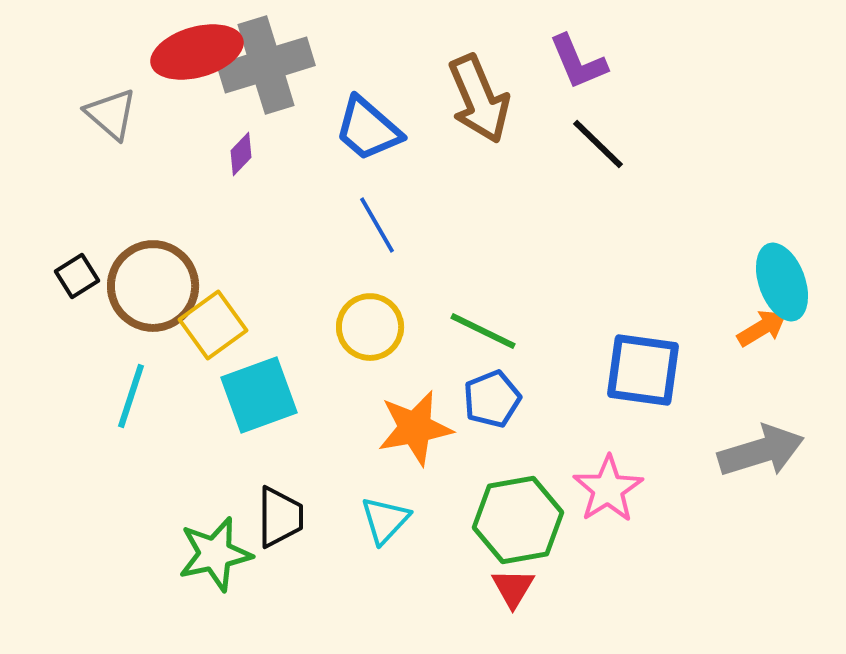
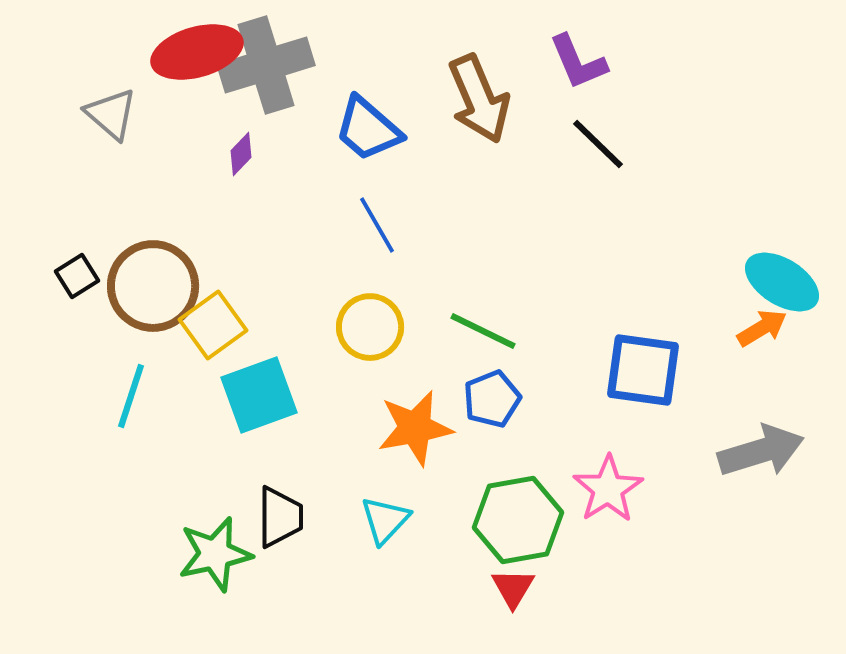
cyan ellipse: rotated 38 degrees counterclockwise
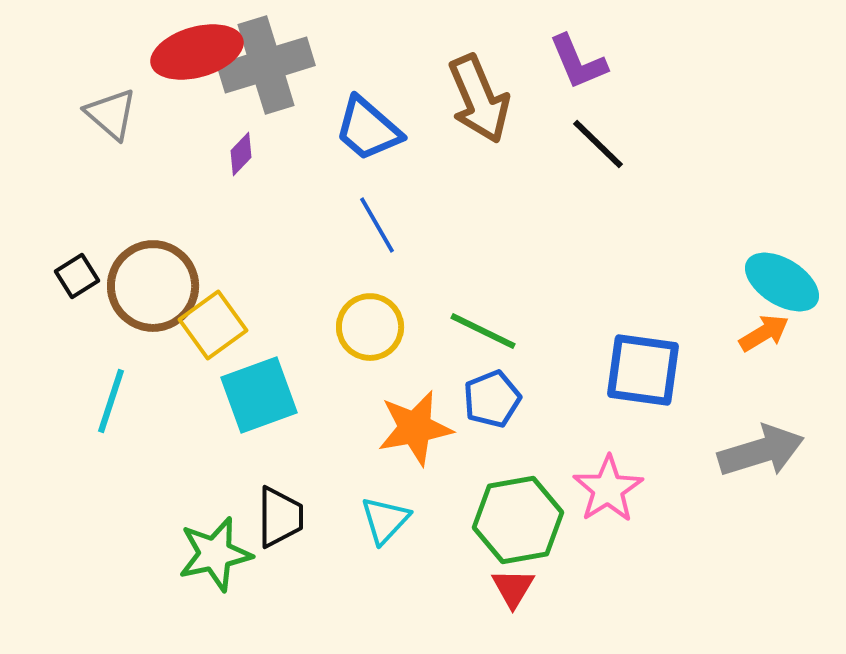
orange arrow: moved 2 px right, 5 px down
cyan line: moved 20 px left, 5 px down
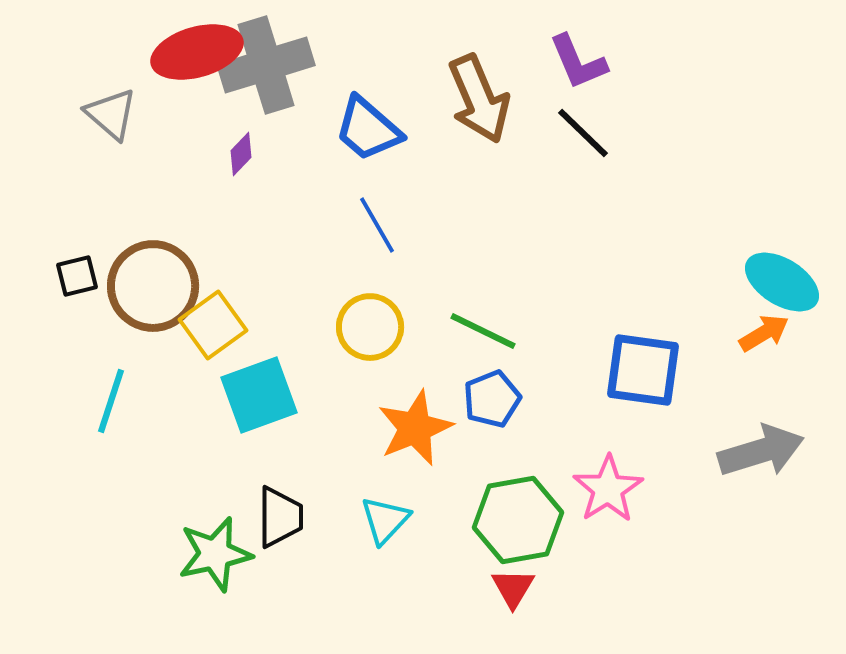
black line: moved 15 px left, 11 px up
black square: rotated 18 degrees clockwise
orange star: rotated 12 degrees counterclockwise
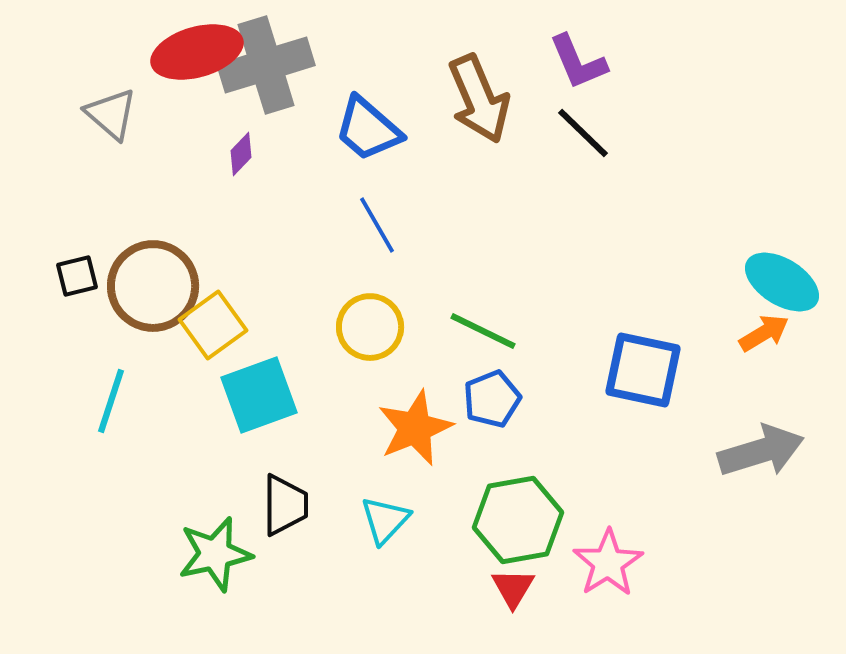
blue square: rotated 4 degrees clockwise
pink star: moved 74 px down
black trapezoid: moved 5 px right, 12 px up
